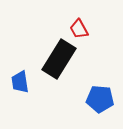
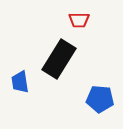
red trapezoid: moved 9 px up; rotated 60 degrees counterclockwise
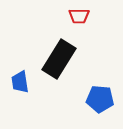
red trapezoid: moved 4 px up
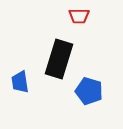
black rectangle: rotated 15 degrees counterclockwise
blue pentagon: moved 11 px left, 8 px up; rotated 12 degrees clockwise
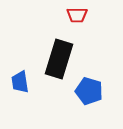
red trapezoid: moved 2 px left, 1 px up
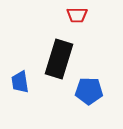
blue pentagon: rotated 16 degrees counterclockwise
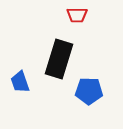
blue trapezoid: rotated 10 degrees counterclockwise
